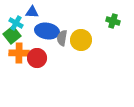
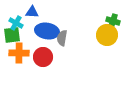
green square: rotated 30 degrees clockwise
yellow circle: moved 26 px right, 5 px up
red circle: moved 6 px right, 1 px up
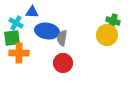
green square: moved 3 px down
red circle: moved 20 px right, 6 px down
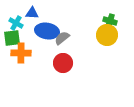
blue triangle: moved 1 px down
green cross: moved 3 px left
gray semicircle: rotated 42 degrees clockwise
orange cross: moved 2 px right
